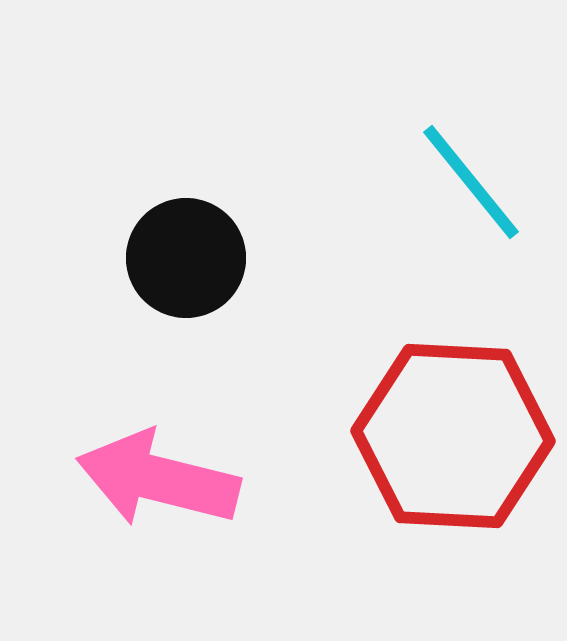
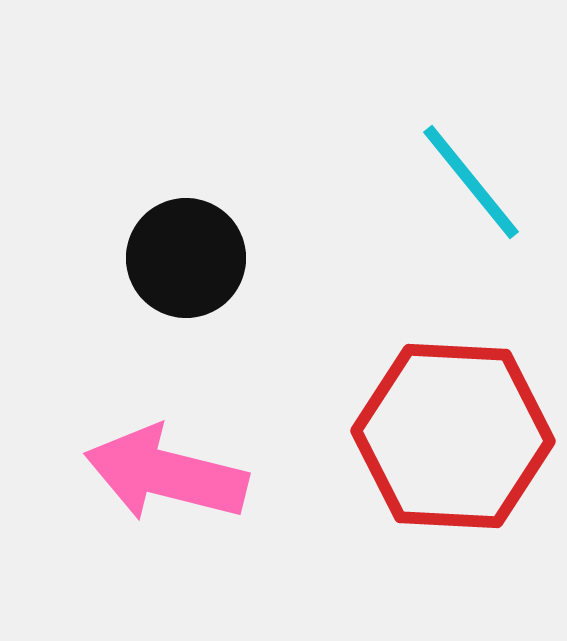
pink arrow: moved 8 px right, 5 px up
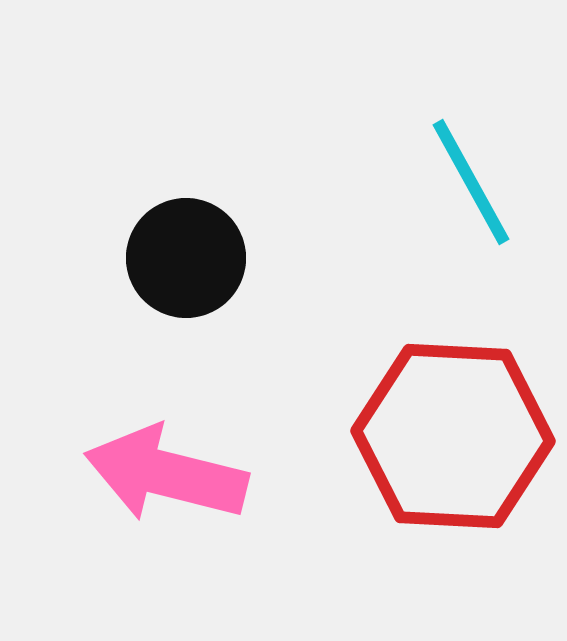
cyan line: rotated 10 degrees clockwise
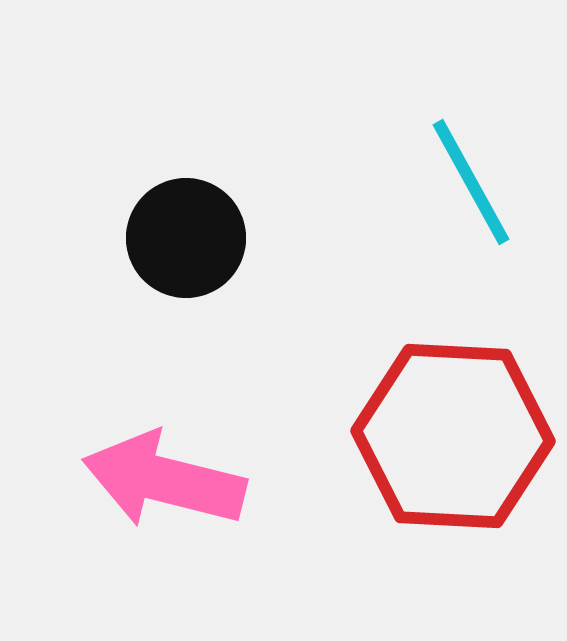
black circle: moved 20 px up
pink arrow: moved 2 px left, 6 px down
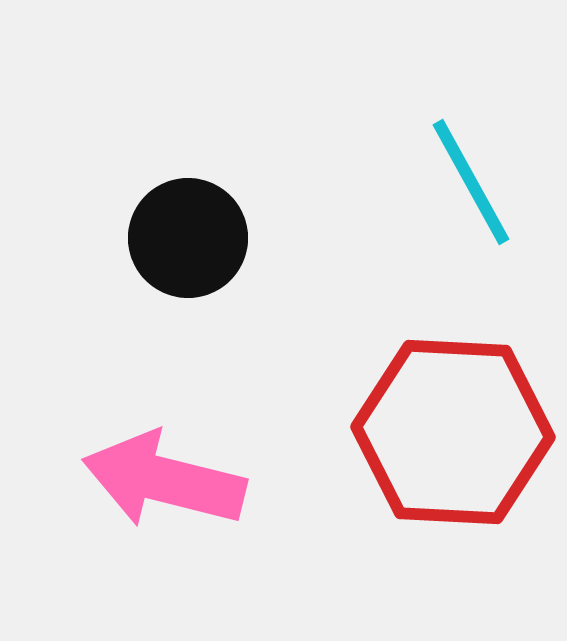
black circle: moved 2 px right
red hexagon: moved 4 px up
